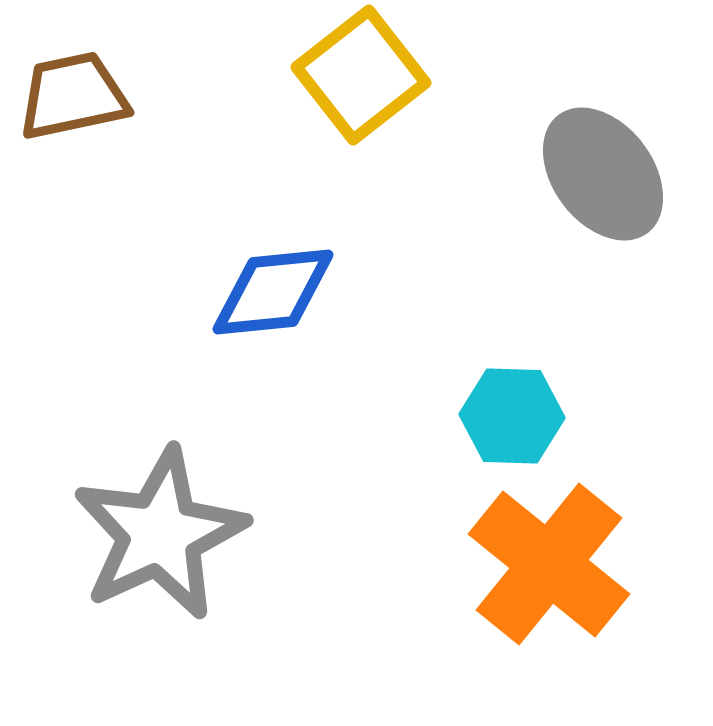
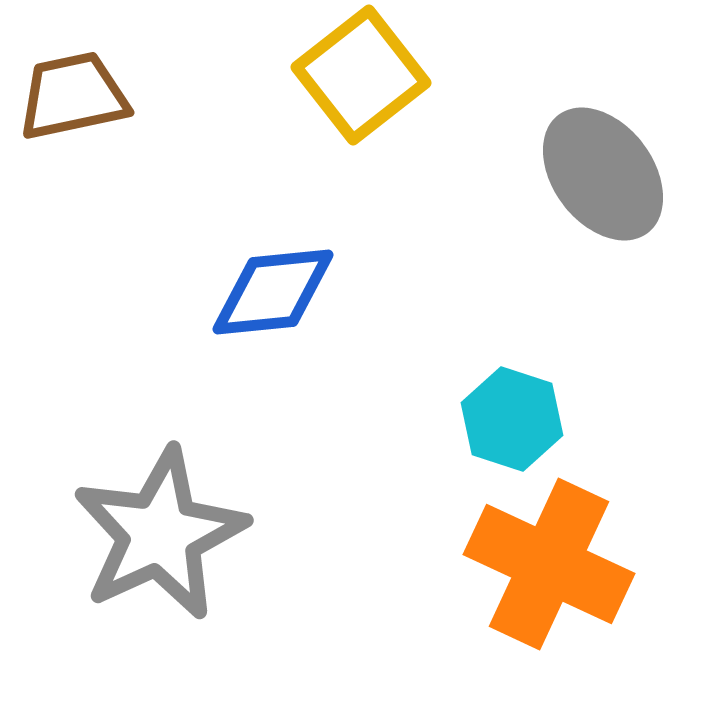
cyan hexagon: moved 3 px down; rotated 16 degrees clockwise
orange cross: rotated 14 degrees counterclockwise
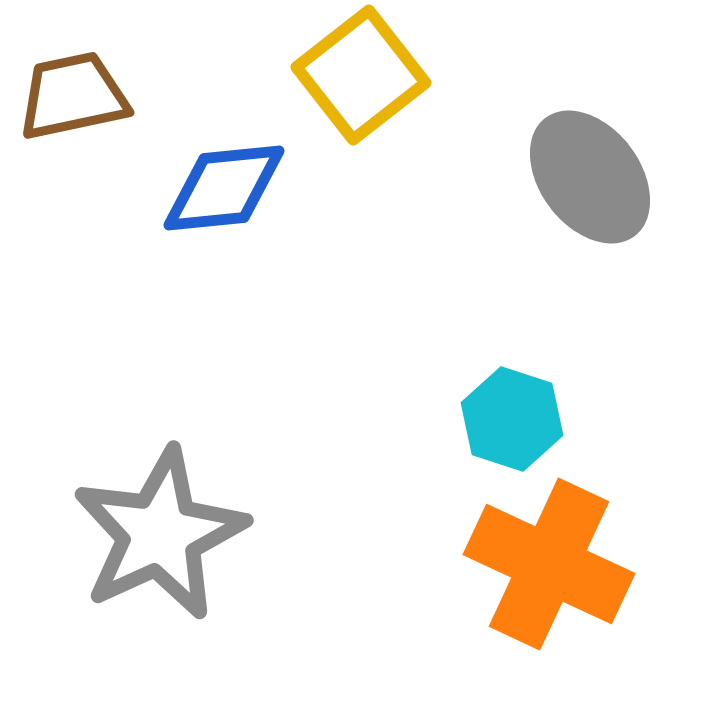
gray ellipse: moved 13 px left, 3 px down
blue diamond: moved 49 px left, 104 px up
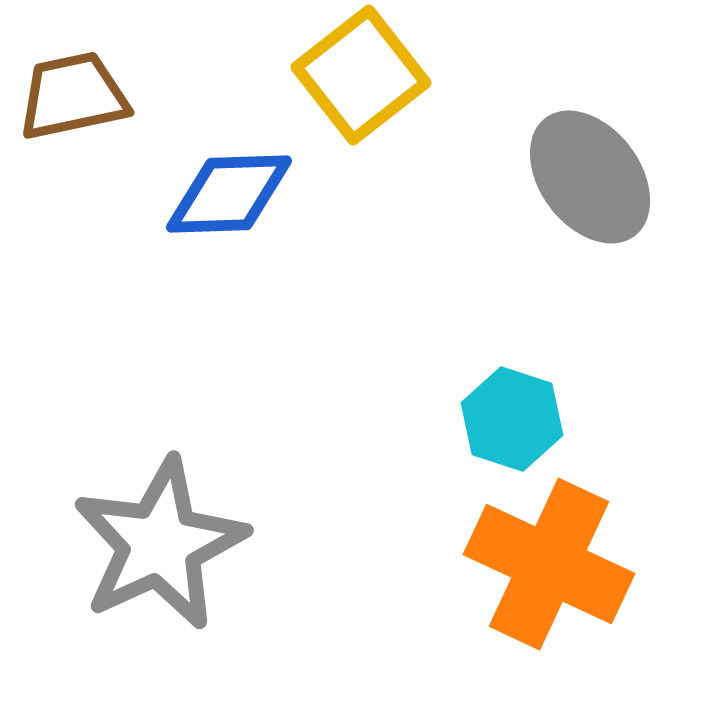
blue diamond: moved 5 px right, 6 px down; rotated 4 degrees clockwise
gray star: moved 10 px down
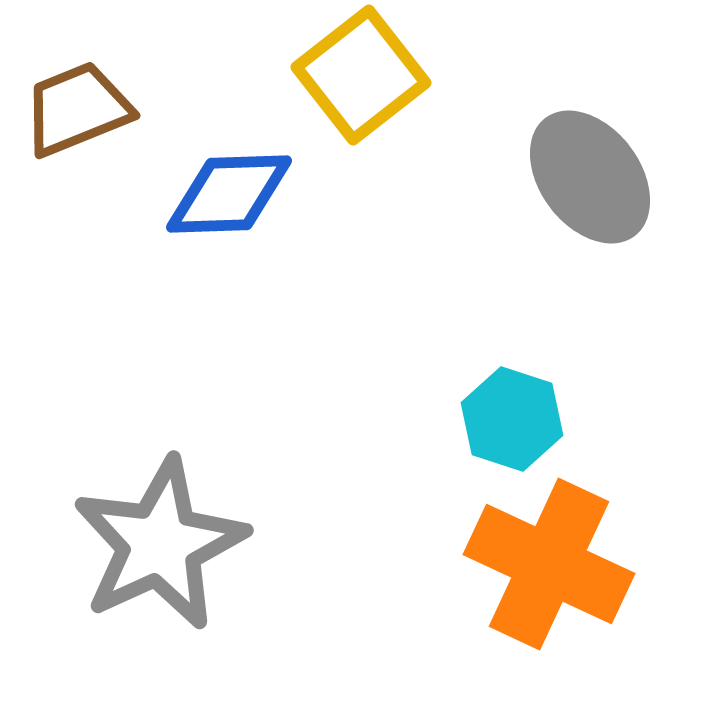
brown trapezoid: moved 4 px right, 13 px down; rotated 10 degrees counterclockwise
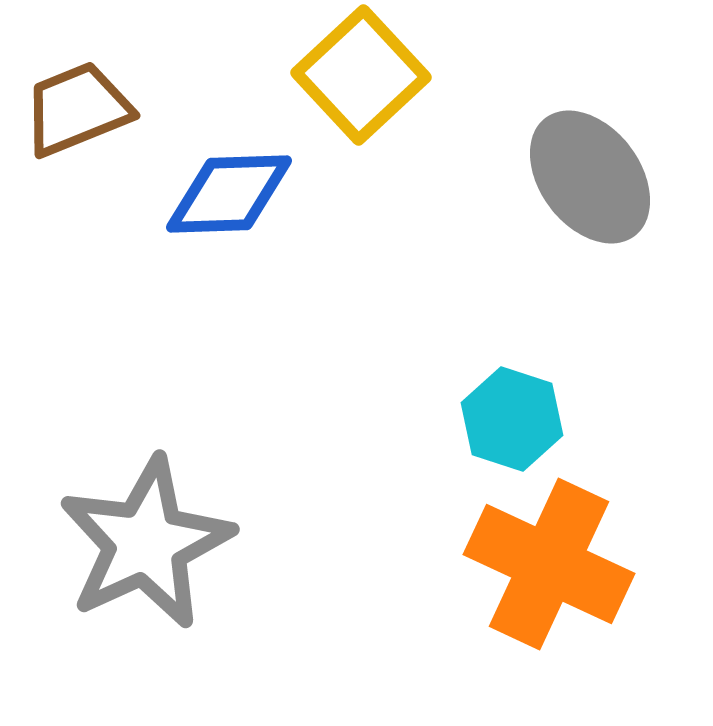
yellow square: rotated 5 degrees counterclockwise
gray star: moved 14 px left, 1 px up
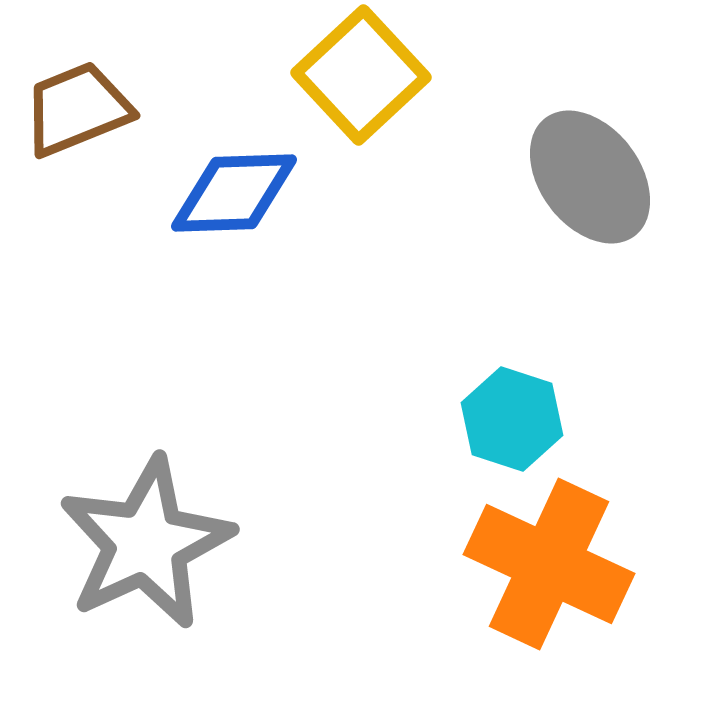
blue diamond: moved 5 px right, 1 px up
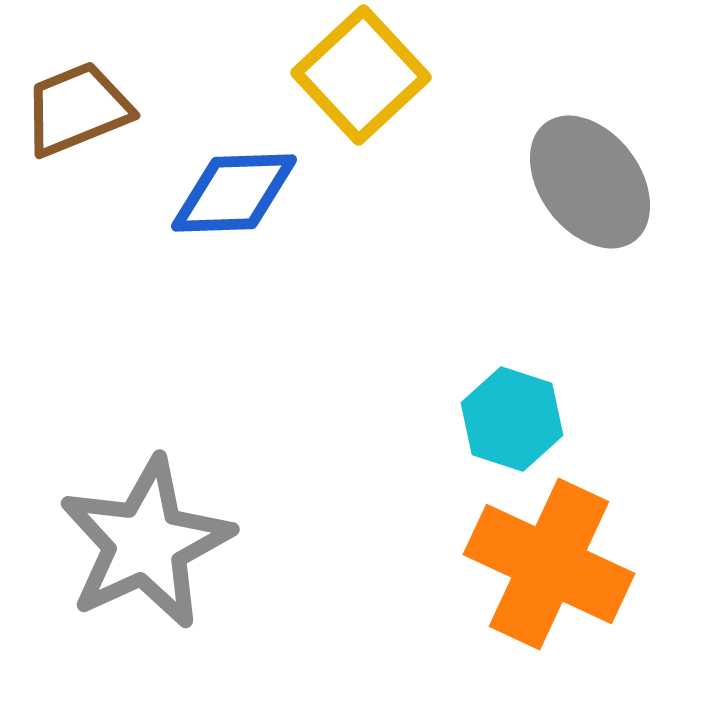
gray ellipse: moved 5 px down
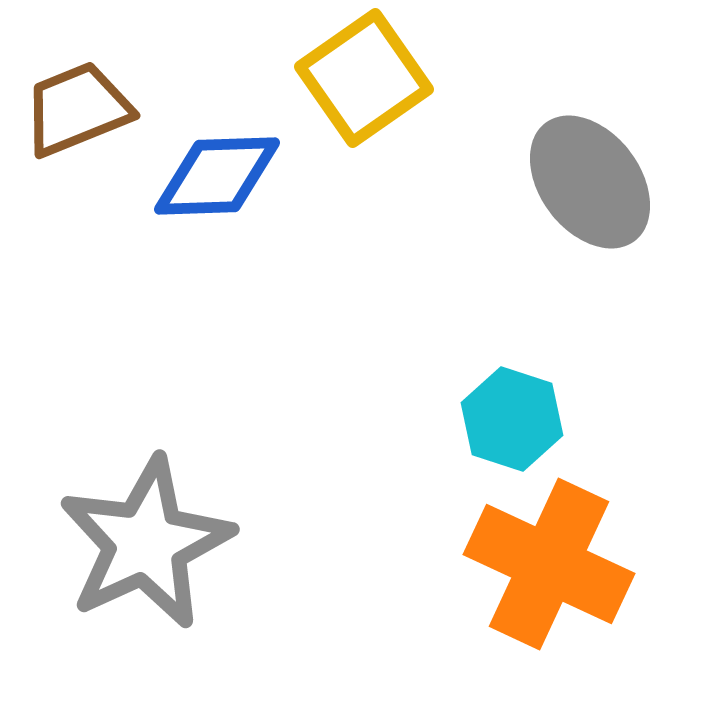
yellow square: moved 3 px right, 3 px down; rotated 8 degrees clockwise
blue diamond: moved 17 px left, 17 px up
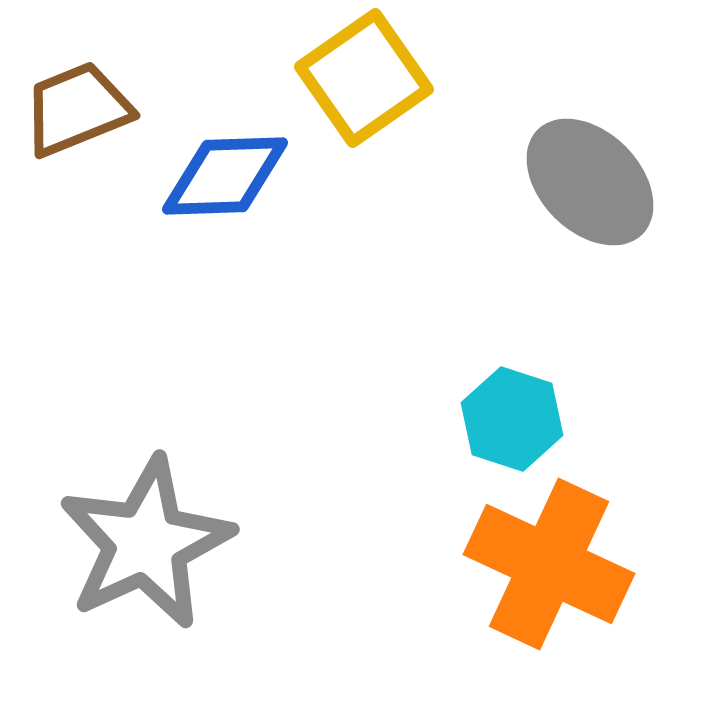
blue diamond: moved 8 px right
gray ellipse: rotated 8 degrees counterclockwise
